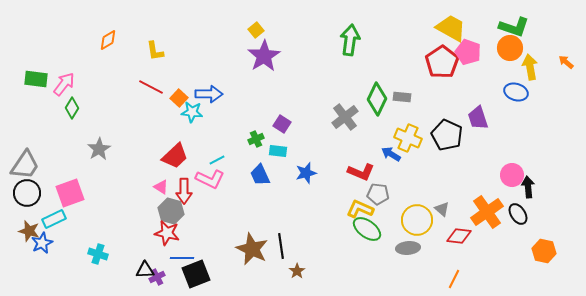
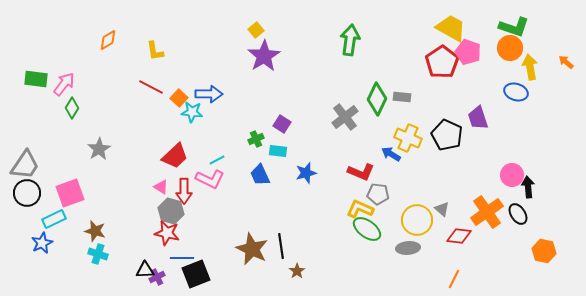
brown star at (29, 231): moved 66 px right
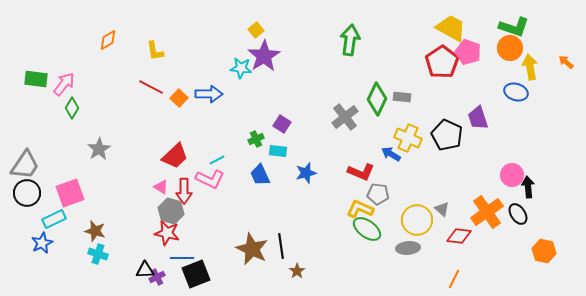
cyan star at (192, 112): moved 49 px right, 44 px up
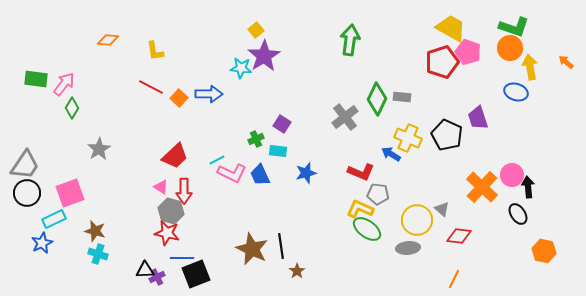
orange diamond at (108, 40): rotated 35 degrees clockwise
red pentagon at (442, 62): rotated 16 degrees clockwise
pink L-shape at (210, 179): moved 22 px right, 6 px up
orange cross at (487, 212): moved 5 px left, 25 px up; rotated 12 degrees counterclockwise
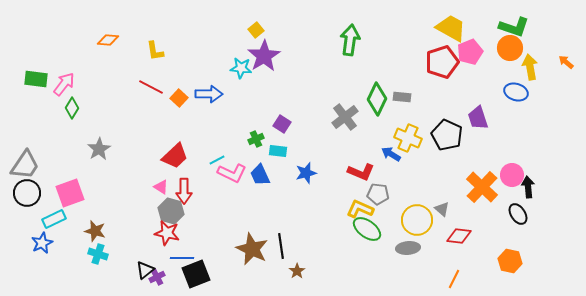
pink pentagon at (468, 52): moved 2 px right; rotated 30 degrees clockwise
orange hexagon at (544, 251): moved 34 px left, 10 px down
black triangle at (145, 270): rotated 36 degrees counterclockwise
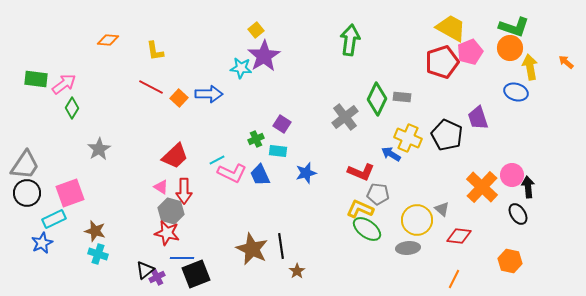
pink arrow at (64, 84): rotated 15 degrees clockwise
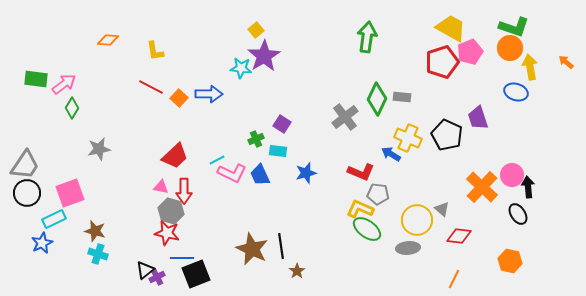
green arrow at (350, 40): moved 17 px right, 3 px up
gray star at (99, 149): rotated 20 degrees clockwise
pink triangle at (161, 187): rotated 21 degrees counterclockwise
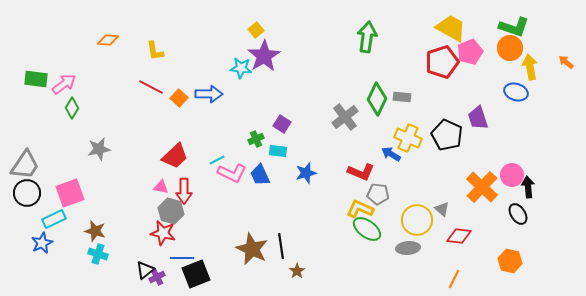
red star at (167, 233): moved 4 px left
